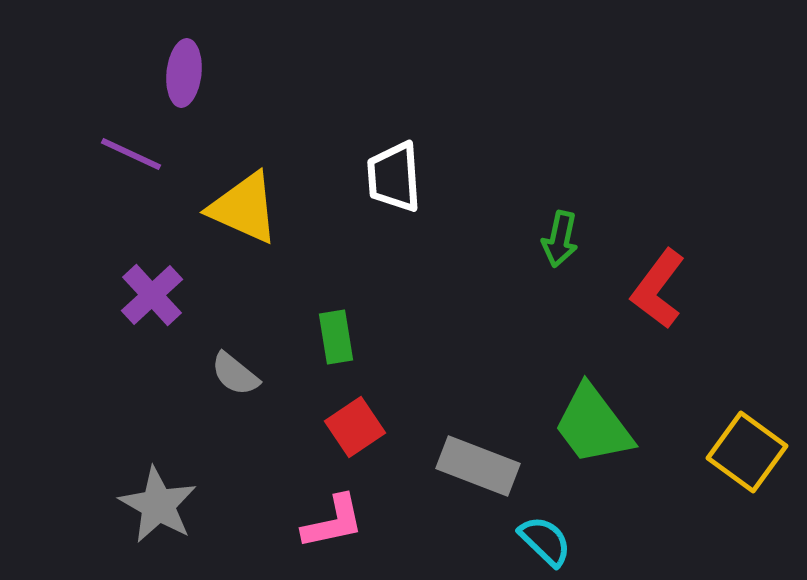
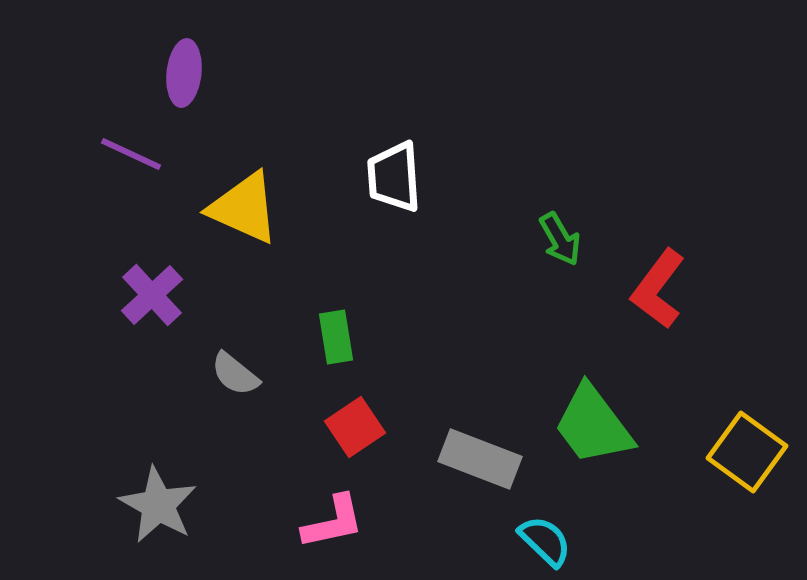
green arrow: rotated 42 degrees counterclockwise
gray rectangle: moved 2 px right, 7 px up
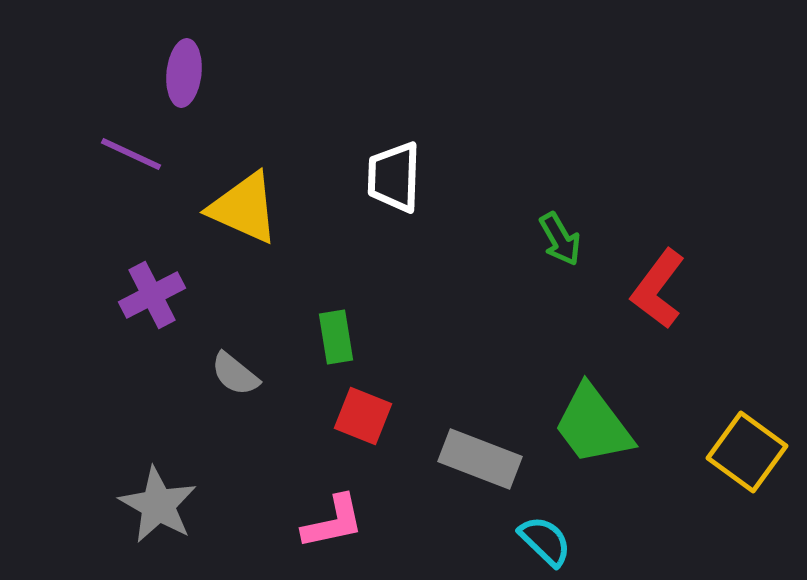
white trapezoid: rotated 6 degrees clockwise
purple cross: rotated 16 degrees clockwise
red square: moved 8 px right, 11 px up; rotated 34 degrees counterclockwise
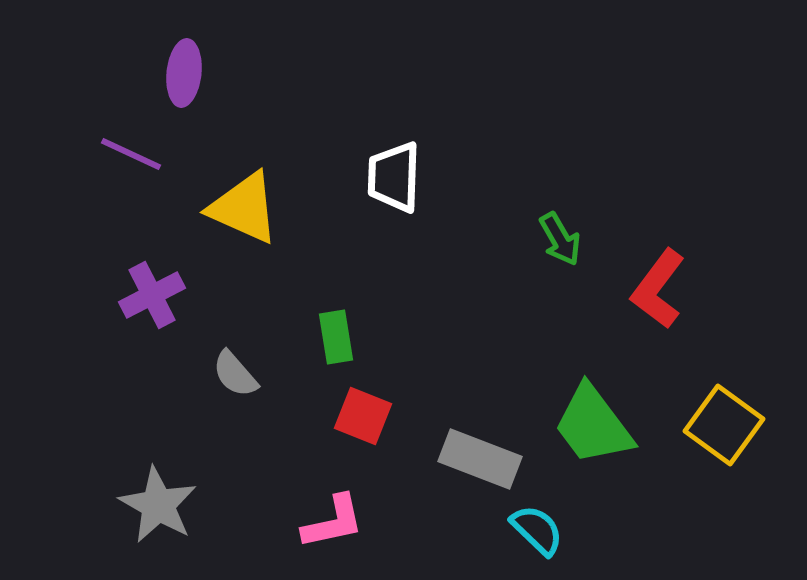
gray semicircle: rotated 10 degrees clockwise
yellow square: moved 23 px left, 27 px up
cyan semicircle: moved 8 px left, 11 px up
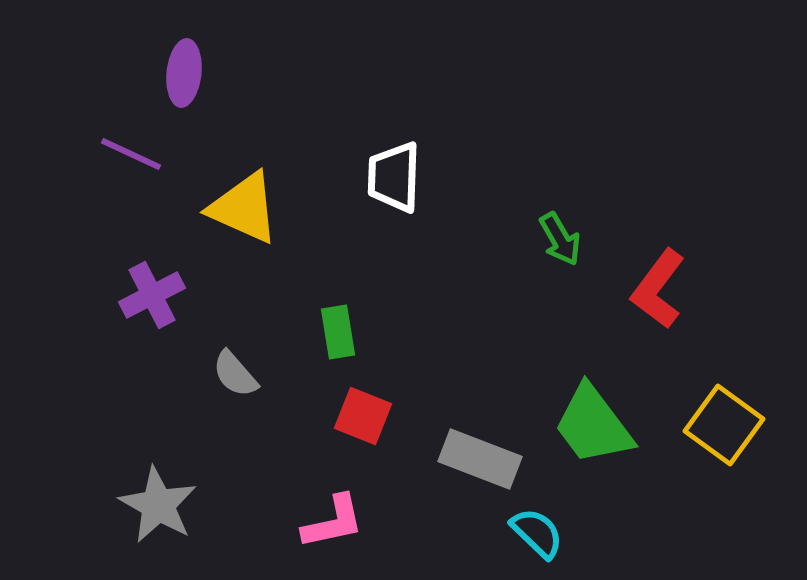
green rectangle: moved 2 px right, 5 px up
cyan semicircle: moved 3 px down
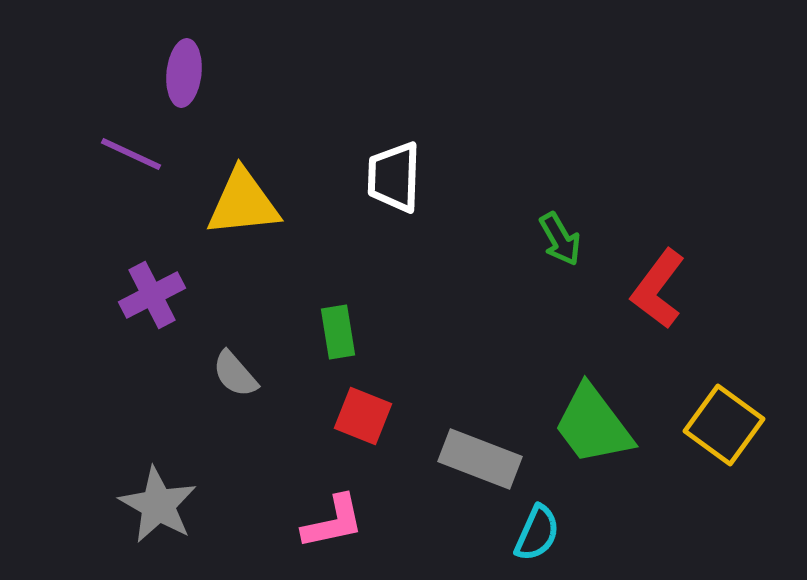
yellow triangle: moved 1 px left, 5 px up; rotated 30 degrees counterclockwise
cyan semicircle: rotated 70 degrees clockwise
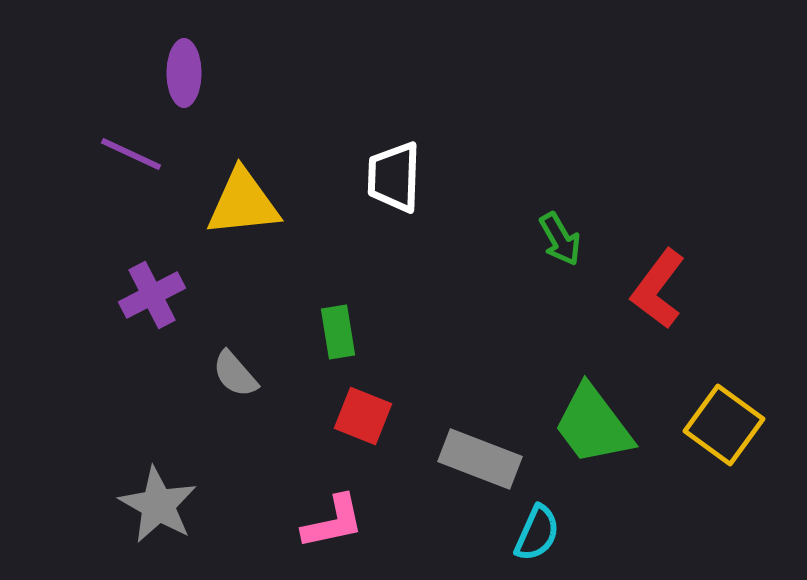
purple ellipse: rotated 6 degrees counterclockwise
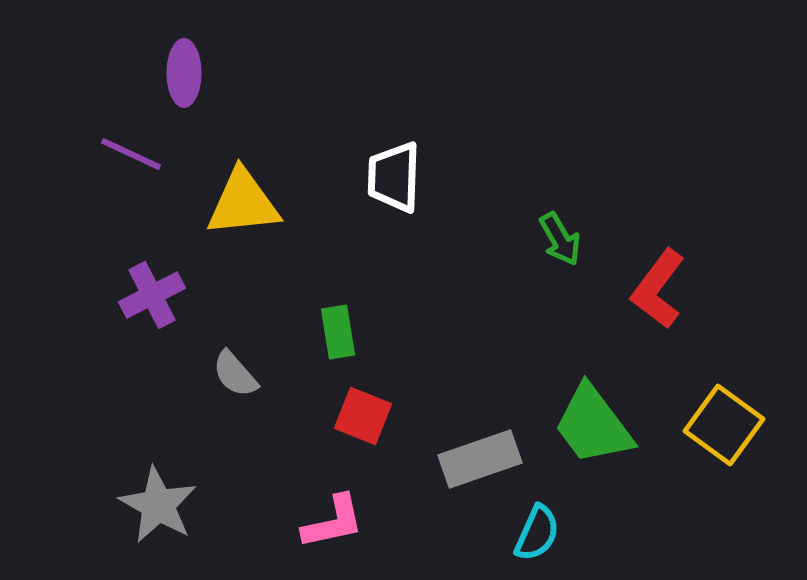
gray rectangle: rotated 40 degrees counterclockwise
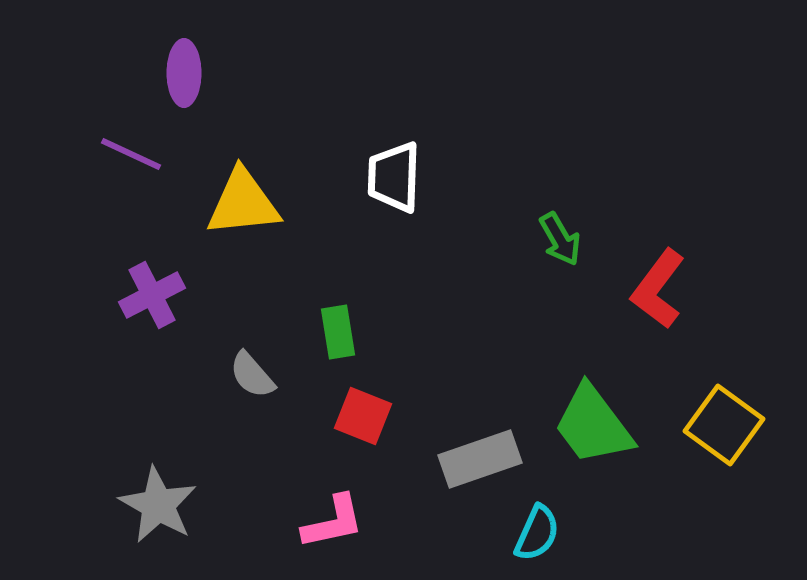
gray semicircle: moved 17 px right, 1 px down
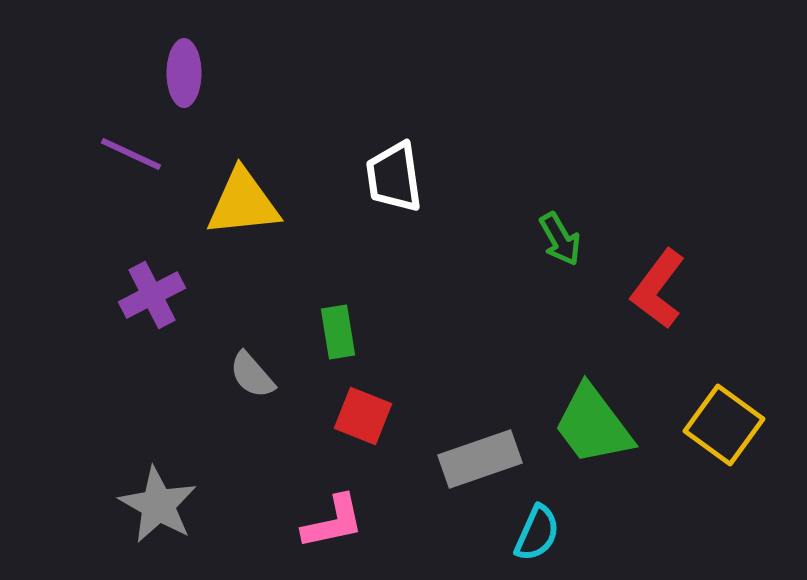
white trapezoid: rotated 10 degrees counterclockwise
